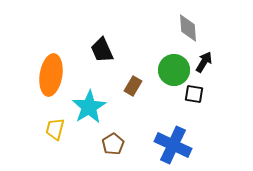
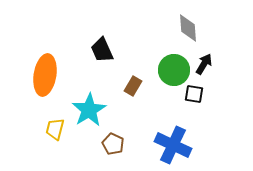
black arrow: moved 2 px down
orange ellipse: moved 6 px left
cyan star: moved 3 px down
brown pentagon: rotated 15 degrees counterclockwise
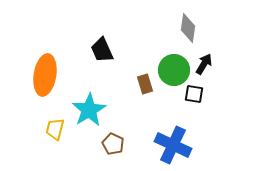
gray diamond: rotated 12 degrees clockwise
brown rectangle: moved 12 px right, 2 px up; rotated 48 degrees counterclockwise
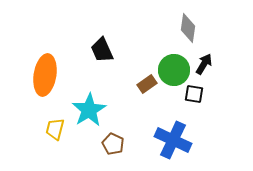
brown rectangle: moved 2 px right; rotated 72 degrees clockwise
blue cross: moved 5 px up
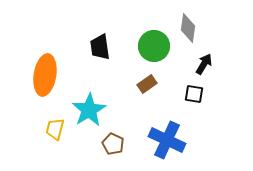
black trapezoid: moved 2 px left, 3 px up; rotated 16 degrees clockwise
green circle: moved 20 px left, 24 px up
blue cross: moved 6 px left
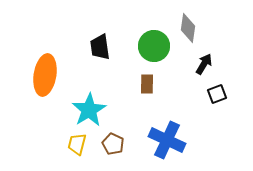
brown rectangle: rotated 54 degrees counterclockwise
black square: moved 23 px right; rotated 30 degrees counterclockwise
yellow trapezoid: moved 22 px right, 15 px down
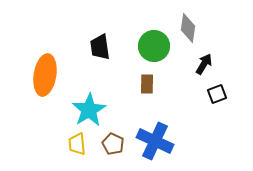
blue cross: moved 12 px left, 1 px down
yellow trapezoid: rotated 20 degrees counterclockwise
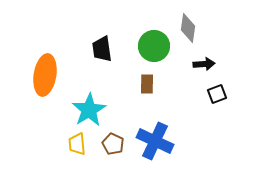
black trapezoid: moved 2 px right, 2 px down
black arrow: rotated 55 degrees clockwise
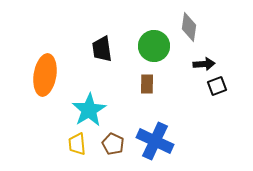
gray diamond: moved 1 px right, 1 px up
black square: moved 8 px up
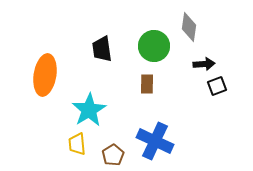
brown pentagon: moved 11 px down; rotated 15 degrees clockwise
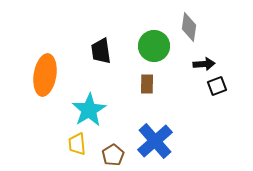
black trapezoid: moved 1 px left, 2 px down
blue cross: rotated 24 degrees clockwise
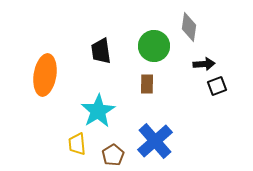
cyan star: moved 9 px right, 1 px down
